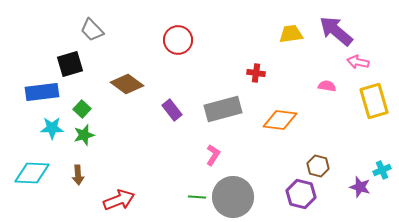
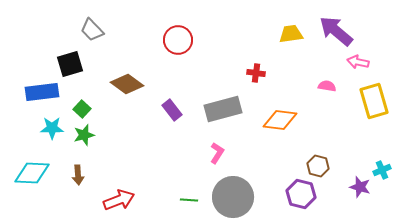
pink L-shape: moved 4 px right, 2 px up
green line: moved 8 px left, 3 px down
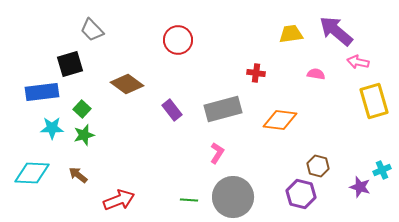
pink semicircle: moved 11 px left, 12 px up
brown arrow: rotated 132 degrees clockwise
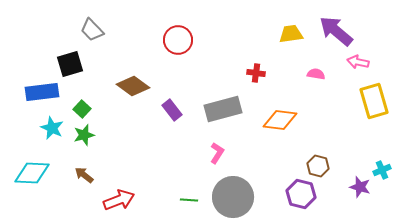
brown diamond: moved 6 px right, 2 px down
cyan star: rotated 25 degrees clockwise
brown arrow: moved 6 px right
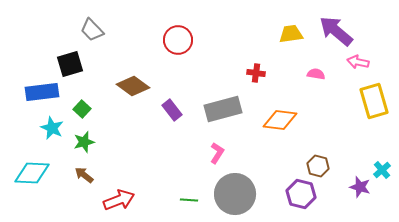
green star: moved 7 px down
cyan cross: rotated 18 degrees counterclockwise
gray circle: moved 2 px right, 3 px up
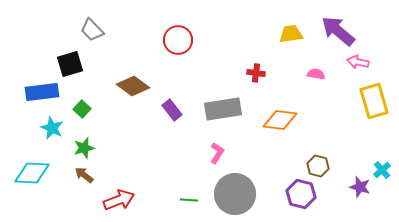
purple arrow: moved 2 px right
gray rectangle: rotated 6 degrees clockwise
green star: moved 6 px down
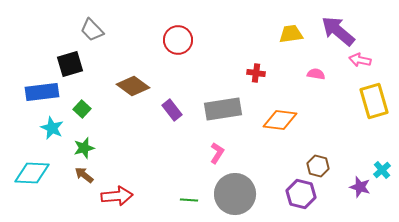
pink arrow: moved 2 px right, 2 px up
red arrow: moved 2 px left, 4 px up; rotated 16 degrees clockwise
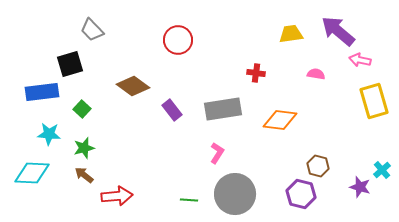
cyan star: moved 3 px left, 6 px down; rotated 20 degrees counterclockwise
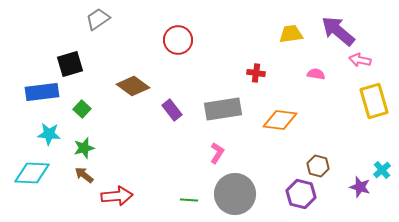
gray trapezoid: moved 6 px right, 11 px up; rotated 100 degrees clockwise
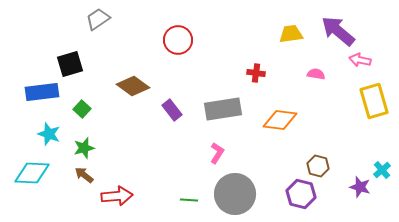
cyan star: rotated 15 degrees clockwise
